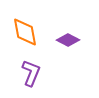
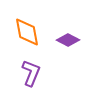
orange diamond: moved 2 px right
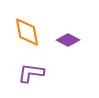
purple L-shape: rotated 104 degrees counterclockwise
